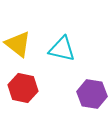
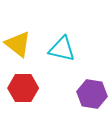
red hexagon: rotated 12 degrees counterclockwise
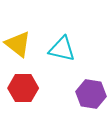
purple hexagon: moved 1 px left
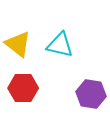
cyan triangle: moved 2 px left, 4 px up
